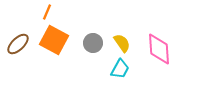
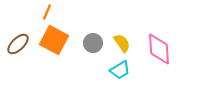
cyan trapezoid: moved 1 px down; rotated 30 degrees clockwise
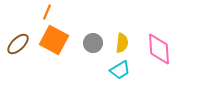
yellow semicircle: rotated 42 degrees clockwise
